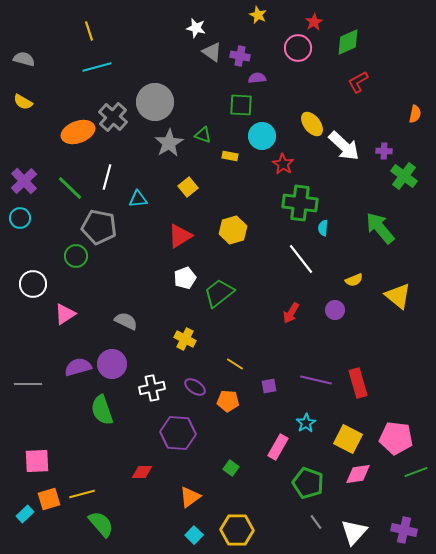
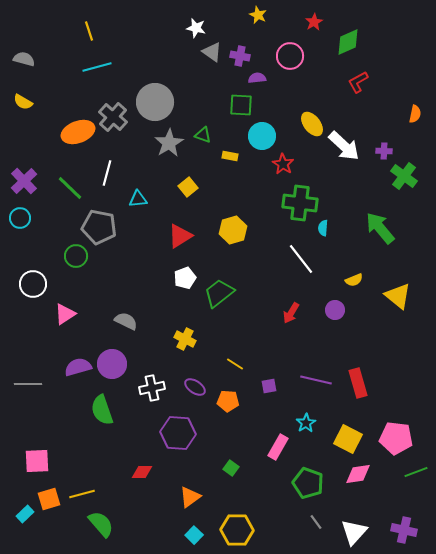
pink circle at (298, 48): moved 8 px left, 8 px down
white line at (107, 177): moved 4 px up
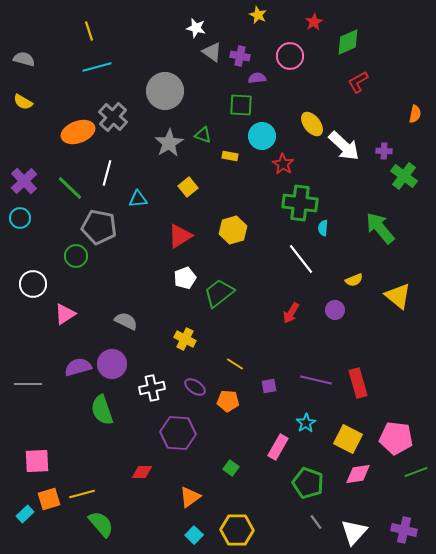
gray circle at (155, 102): moved 10 px right, 11 px up
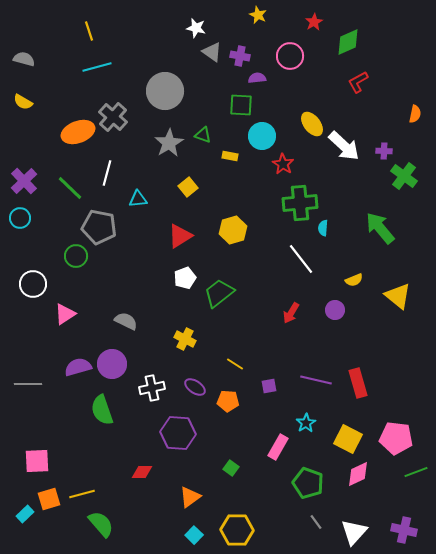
green cross at (300, 203): rotated 12 degrees counterclockwise
pink diamond at (358, 474): rotated 16 degrees counterclockwise
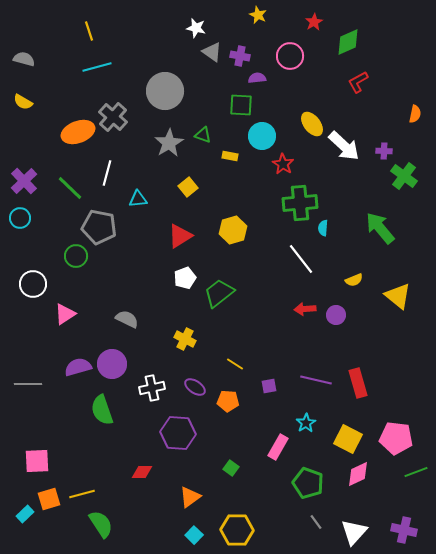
purple circle at (335, 310): moved 1 px right, 5 px down
red arrow at (291, 313): moved 14 px right, 4 px up; rotated 55 degrees clockwise
gray semicircle at (126, 321): moved 1 px right, 2 px up
green semicircle at (101, 524): rotated 8 degrees clockwise
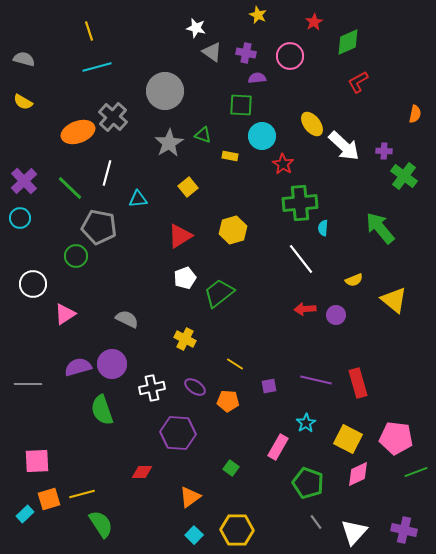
purple cross at (240, 56): moved 6 px right, 3 px up
yellow triangle at (398, 296): moved 4 px left, 4 px down
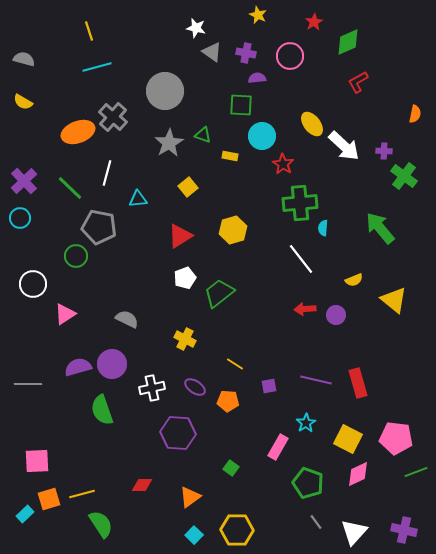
red diamond at (142, 472): moved 13 px down
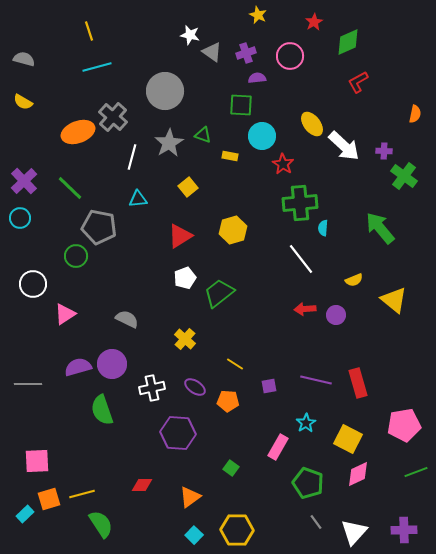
white star at (196, 28): moved 6 px left, 7 px down
purple cross at (246, 53): rotated 30 degrees counterclockwise
white line at (107, 173): moved 25 px right, 16 px up
yellow cross at (185, 339): rotated 15 degrees clockwise
pink pentagon at (396, 438): moved 8 px right, 13 px up; rotated 16 degrees counterclockwise
purple cross at (404, 530): rotated 15 degrees counterclockwise
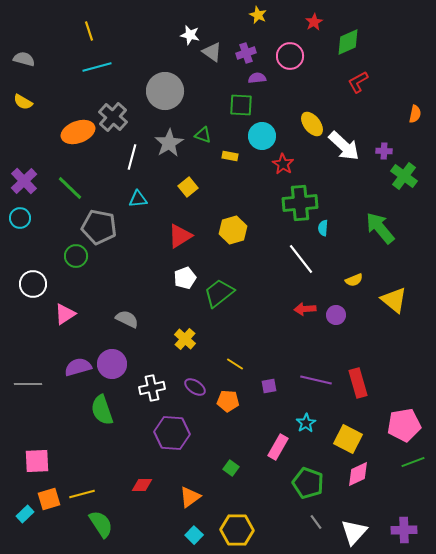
purple hexagon at (178, 433): moved 6 px left
green line at (416, 472): moved 3 px left, 10 px up
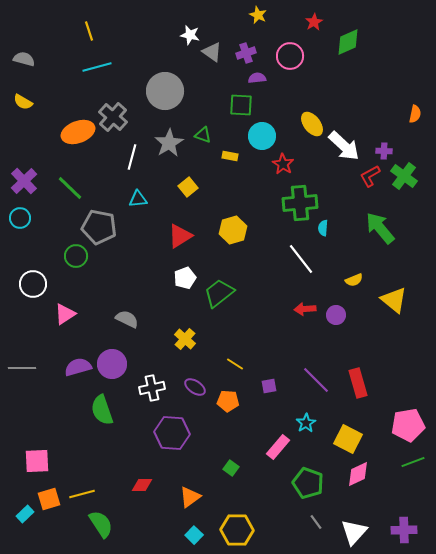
red L-shape at (358, 82): moved 12 px right, 94 px down
purple line at (316, 380): rotated 32 degrees clockwise
gray line at (28, 384): moved 6 px left, 16 px up
pink pentagon at (404, 425): moved 4 px right
pink rectangle at (278, 447): rotated 10 degrees clockwise
